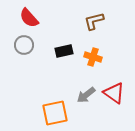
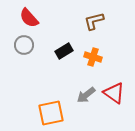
black rectangle: rotated 18 degrees counterclockwise
orange square: moved 4 px left
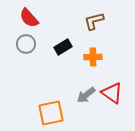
gray circle: moved 2 px right, 1 px up
black rectangle: moved 1 px left, 4 px up
orange cross: rotated 18 degrees counterclockwise
red triangle: moved 2 px left
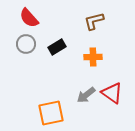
black rectangle: moved 6 px left
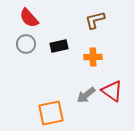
brown L-shape: moved 1 px right, 1 px up
black rectangle: moved 2 px right, 1 px up; rotated 18 degrees clockwise
red triangle: moved 2 px up
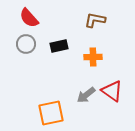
brown L-shape: rotated 25 degrees clockwise
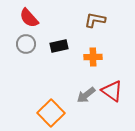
orange square: rotated 32 degrees counterclockwise
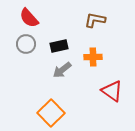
gray arrow: moved 24 px left, 25 px up
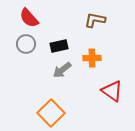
orange cross: moved 1 px left, 1 px down
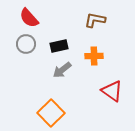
orange cross: moved 2 px right, 2 px up
